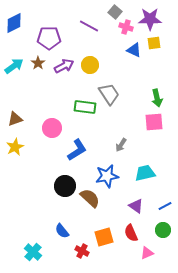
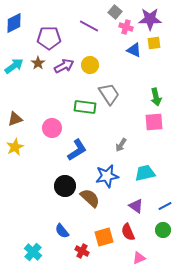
green arrow: moved 1 px left, 1 px up
red semicircle: moved 3 px left, 1 px up
pink triangle: moved 8 px left, 5 px down
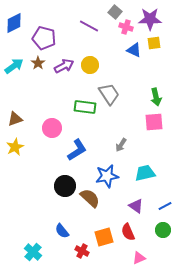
purple pentagon: moved 5 px left; rotated 15 degrees clockwise
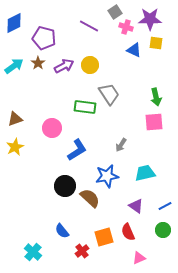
gray square: rotated 16 degrees clockwise
yellow square: moved 2 px right; rotated 16 degrees clockwise
red cross: rotated 24 degrees clockwise
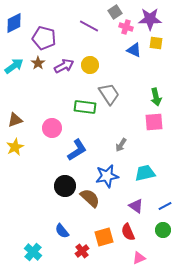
brown triangle: moved 1 px down
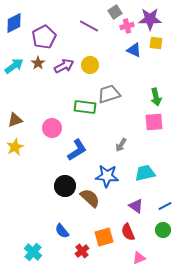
pink cross: moved 1 px right, 1 px up; rotated 32 degrees counterclockwise
purple pentagon: moved 1 px up; rotated 30 degrees clockwise
gray trapezoid: rotated 75 degrees counterclockwise
blue star: rotated 15 degrees clockwise
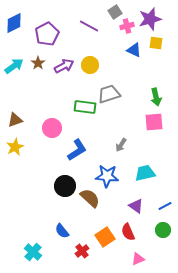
purple star: rotated 15 degrees counterclockwise
purple pentagon: moved 3 px right, 3 px up
orange square: moved 1 px right; rotated 18 degrees counterclockwise
pink triangle: moved 1 px left, 1 px down
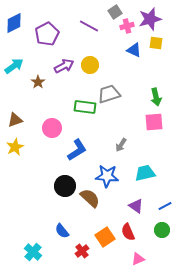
brown star: moved 19 px down
green circle: moved 1 px left
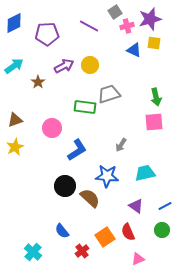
purple pentagon: rotated 25 degrees clockwise
yellow square: moved 2 px left
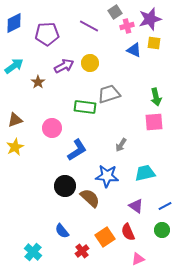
yellow circle: moved 2 px up
